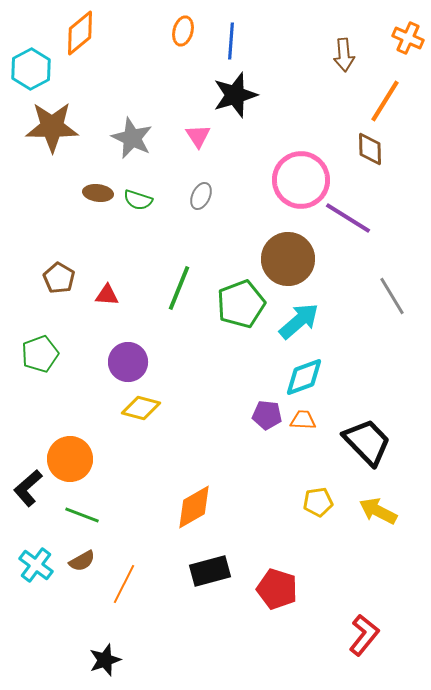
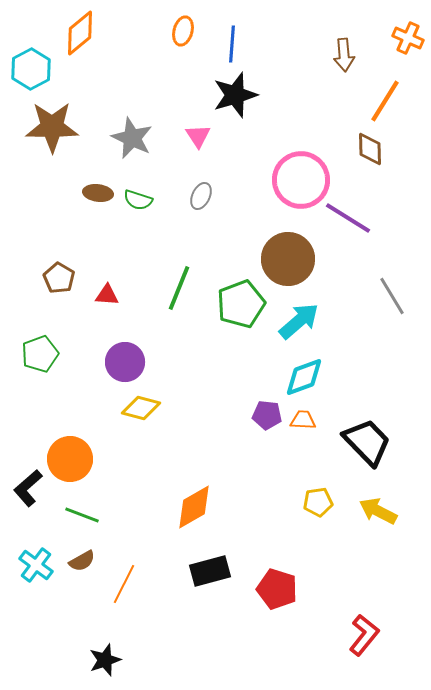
blue line at (231, 41): moved 1 px right, 3 px down
purple circle at (128, 362): moved 3 px left
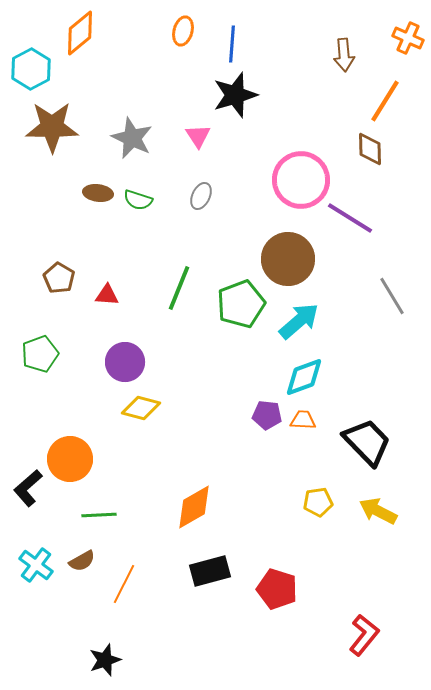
purple line at (348, 218): moved 2 px right
green line at (82, 515): moved 17 px right; rotated 24 degrees counterclockwise
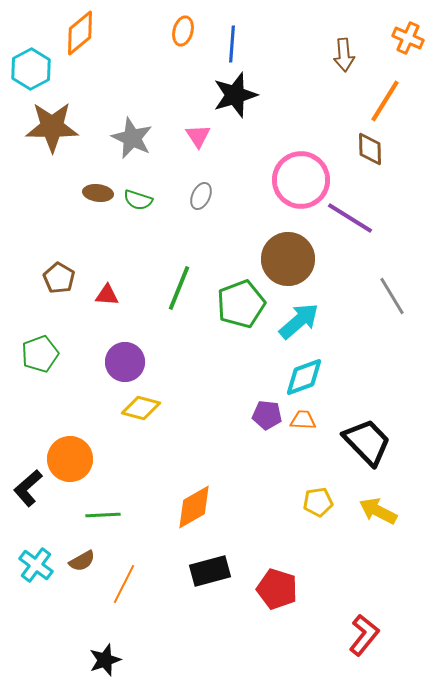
green line at (99, 515): moved 4 px right
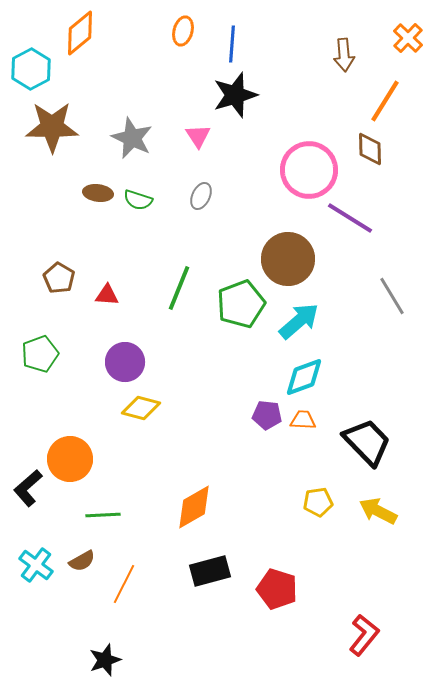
orange cross at (408, 38): rotated 20 degrees clockwise
pink circle at (301, 180): moved 8 px right, 10 px up
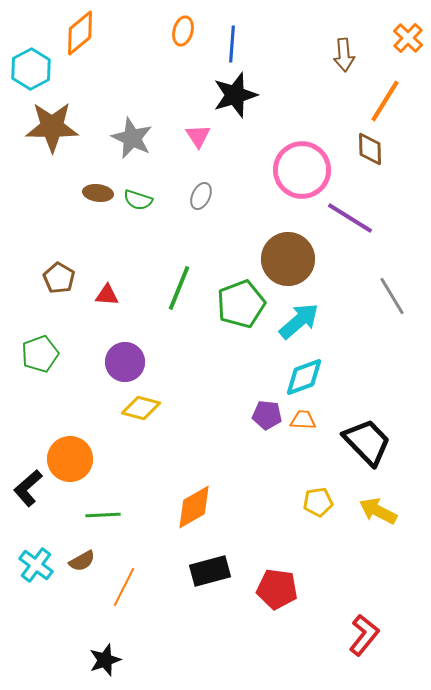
pink circle at (309, 170): moved 7 px left
orange line at (124, 584): moved 3 px down
red pentagon at (277, 589): rotated 9 degrees counterclockwise
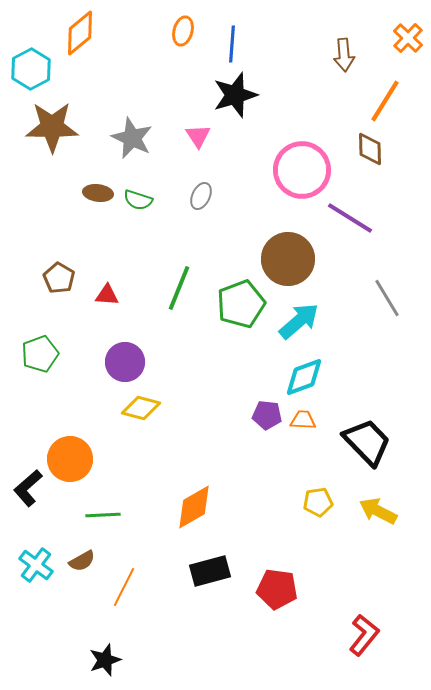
gray line at (392, 296): moved 5 px left, 2 px down
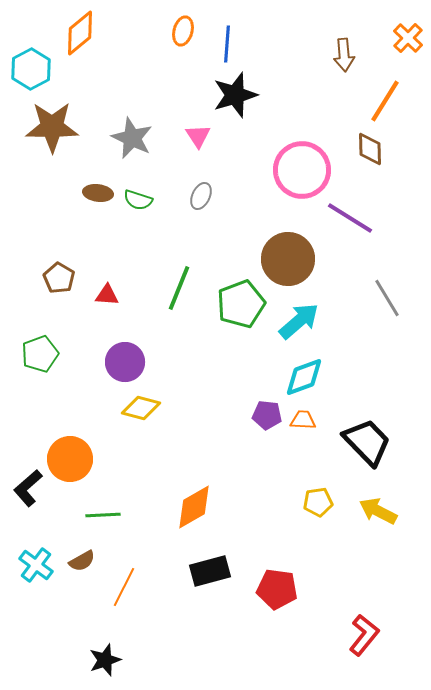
blue line at (232, 44): moved 5 px left
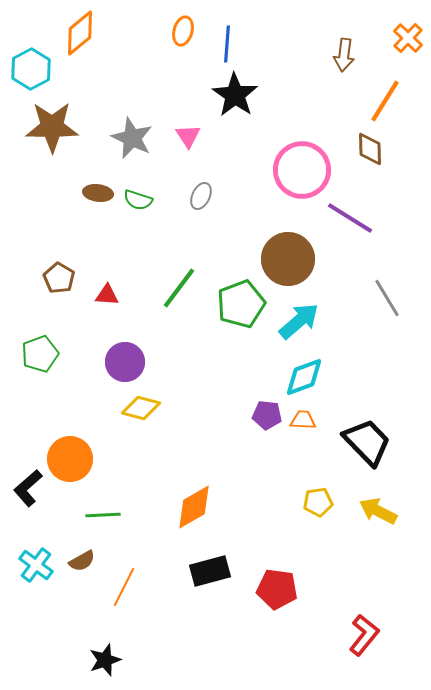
brown arrow at (344, 55): rotated 12 degrees clockwise
black star at (235, 95): rotated 21 degrees counterclockwise
pink triangle at (198, 136): moved 10 px left
green line at (179, 288): rotated 15 degrees clockwise
